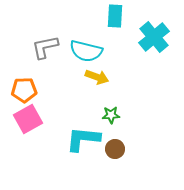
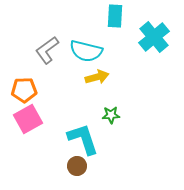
gray L-shape: moved 2 px right, 3 px down; rotated 24 degrees counterclockwise
yellow arrow: rotated 35 degrees counterclockwise
cyan L-shape: rotated 66 degrees clockwise
brown circle: moved 38 px left, 17 px down
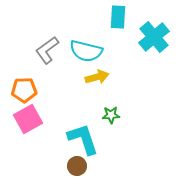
cyan rectangle: moved 3 px right, 1 px down
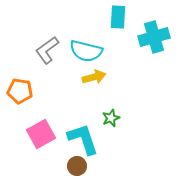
cyan cross: rotated 24 degrees clockwise
yellow arrow: moved 3 px left
orange pentagon: moved 4 px left, 1 px down; rotated 10 degrees clockwise
green star: moved 3 px down; rotated 18 degrees counterclockwise
pink square: moved 13 px right, 15 px down
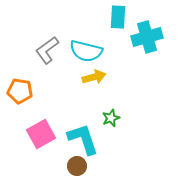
cyan cross: moved 7 px left
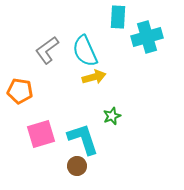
cyan semicircle: moved 1 px left; rotated 52 degrees clockwise
green star: moved 1 px right, 2 px up
pink square: rotated 12 degrees clockwise
